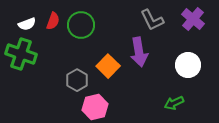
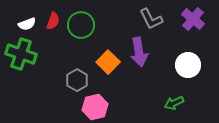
gray L-shape: moved 1 px left, 1 px up
orange square: moved 4 px up
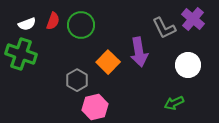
gray L-shape: moved 13 px right, 9 px down
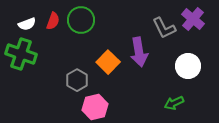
green circle: moved 5 px up
white circle: moved 1 px down
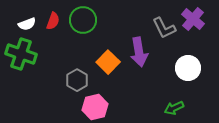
green circle: moved 2 px right
white circle: moved 2 px down
green arrow: moved 5 px down
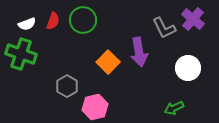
gray hexagon: moved 10 px left, 6 px down
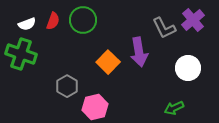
purple cross: moved 1 px down; rotated 10 degrees clockwise
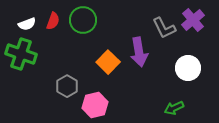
pink hexagon: moved 2 px up
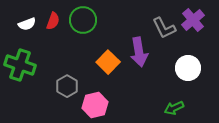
green cross: moved 1 px left, 11 px down
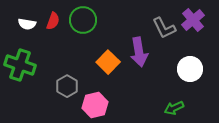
white semicircle: rotated 30 degrees clockwise
white circle: moved 2 px right, 1 px down
